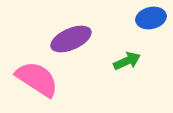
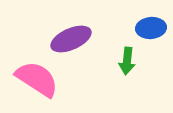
blue ellipse: moved 10 px down; rotated 8 degrees clockwise
green arrow: rotated 120 degrees clockwise
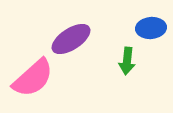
purple ellipse: rotated 9 degrees counterclockwise
pink semicircle: moved 4 px left, 1 px up; rotated 105 degrees clockwise
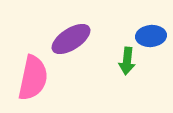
blue ellipse: moved 8 px down
pink semicircle: rotated 36 degrees counterclockwise
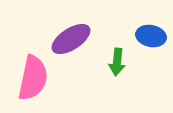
blue ellipse: rotated 16 degrees clockwise
green arrow: moved 10 px left, 1 px down
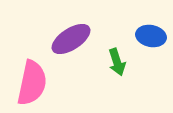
green arrow: rotated 24 degrees counterclockwise
pink semicircle: moved 1 px left, 5 px down
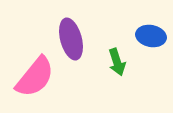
purple ellipse: rotated 72 degrees counterclockwise
pink semicircle: moved 3 px right, 6 px up; rotated 27 degrees clockwise
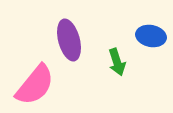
purple ellipse: moved 2 px left, 1 px down
pink semicircle: moved 8 px down
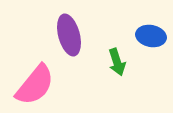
purple ellipse: moved 5 px up
